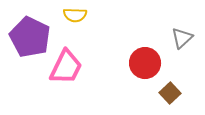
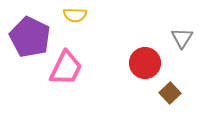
gray triangle: rotated 15 degrees counterclockwise
pink trapezoid: moved 1 px down
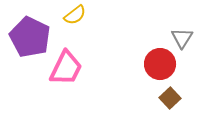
yellow semicircle: rotated 40 degrees counterclockwise
red circle: moved 15 px right, 1 px down
brown square: moved 5 px down
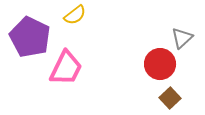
gray triangle: rotated 15 degrees clockwise
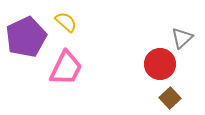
yellow semicircle: moved 9 px left, 7 px down; rotated 100 degrees counterclockwise
purple pentagon: moved 4 px left; rotated 21 degrees clockwise
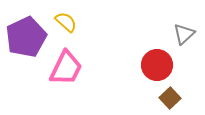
gray triangle: moved 2 px right, 4 px up
red circle: moved 3 px left, 1 px down
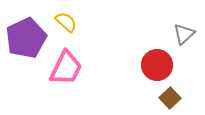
purple pentagon: moved 1 px down
